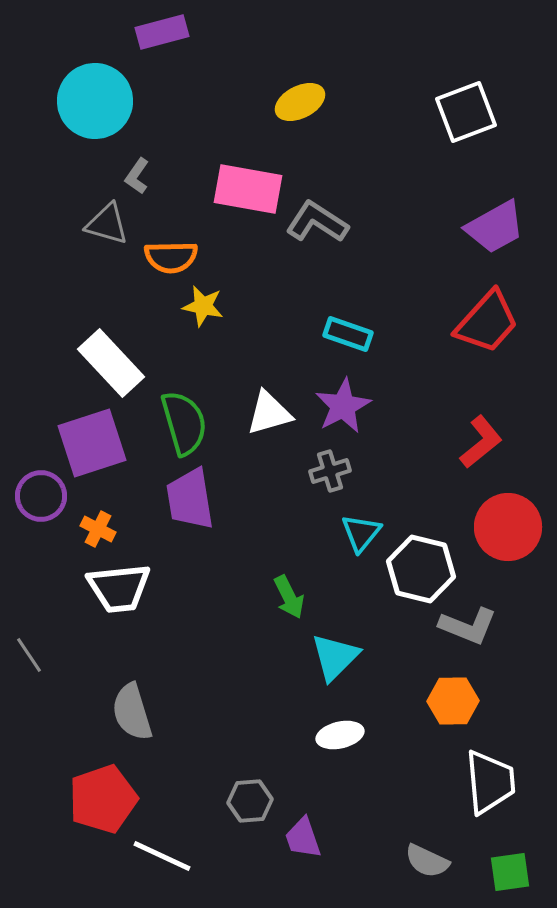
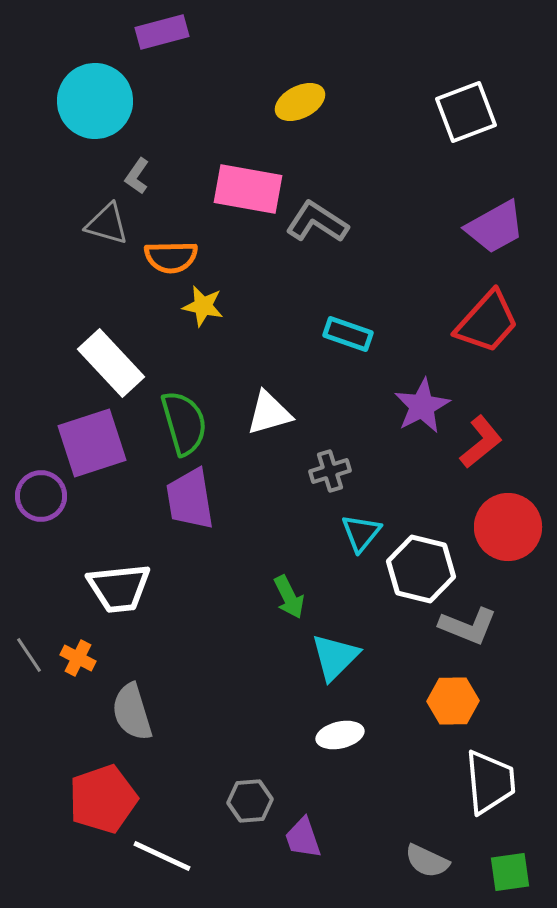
purple star at (343, 406): moved 79 px right
orange cross at (98, 529): moved 20 px left, 129 px down
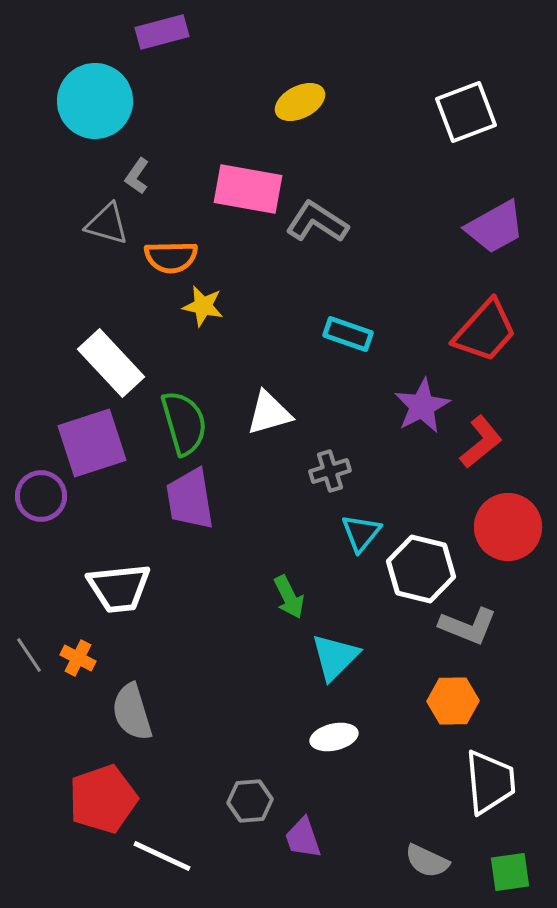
red trapezoid at (487, 322): moved 2 px left, 9 px down
white ellipse at (340, 735): moved 6 px left, 2 px down
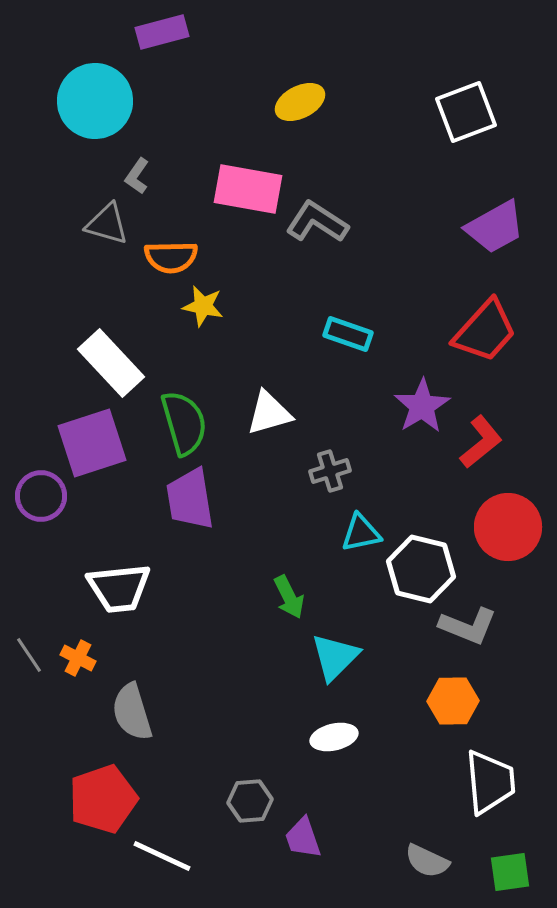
purple star at (422, 406): rotated 4 degrees counterclockwise
cyan triangle at (361, 533): rotated 39 degrees clockwise
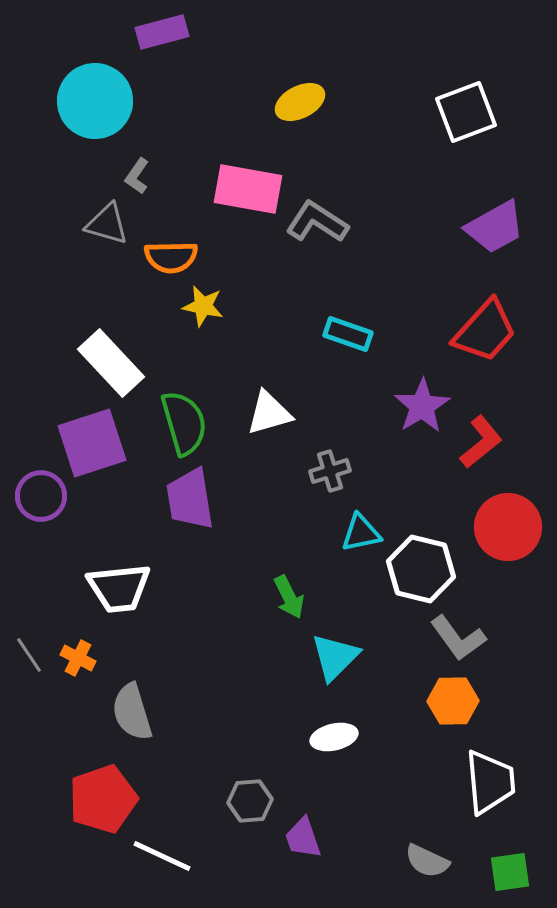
gray L-shape at (468, 626): moved 10 px left, 12 px down; rotated 32 degrees clockwise
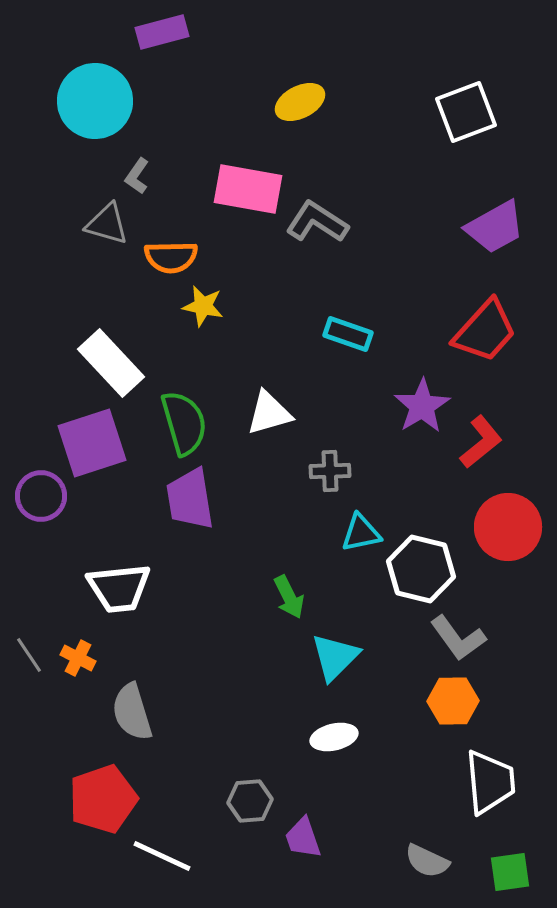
gray cross at (330, 471): rotated 15 degrees clockwise
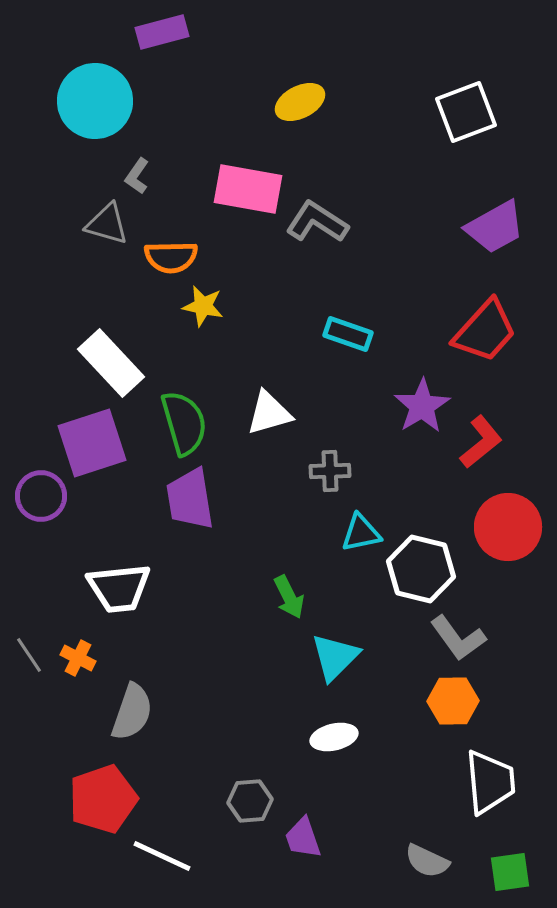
gray semicircle at (132, 712): rotated 144 degrees counterclockwise
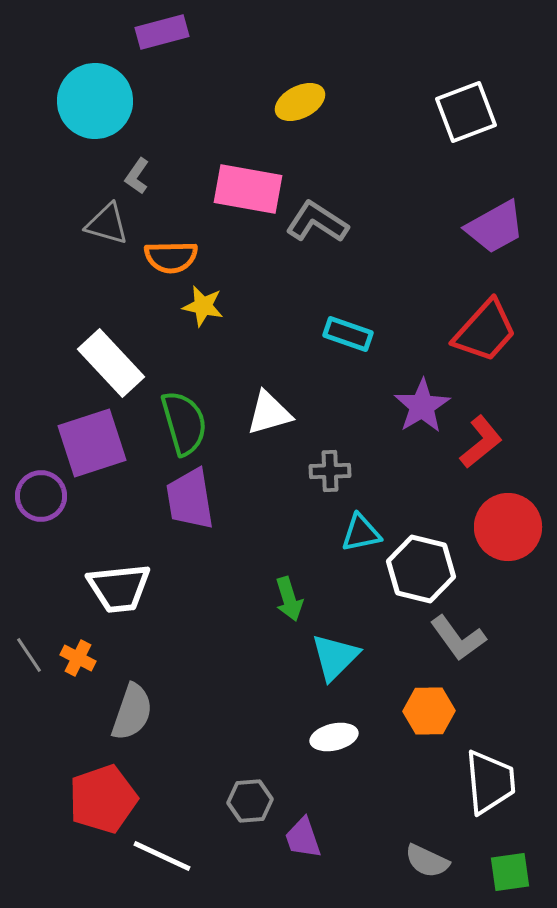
green arrow at (289, 597): moved 2 px down; rotated 9 degrees clockwise
orange hexagon at (453, 701): moved 24 px left, 10 px down
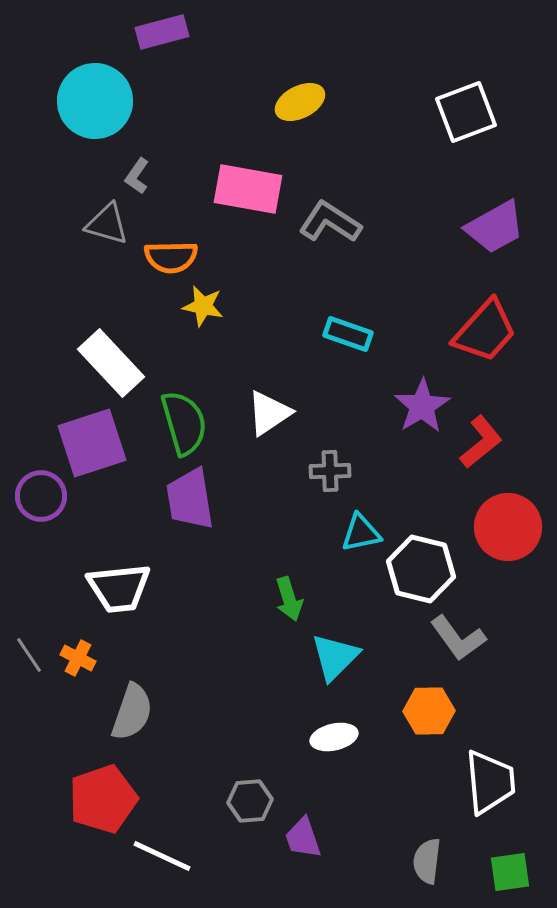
gray L-shape at (317, 222): moved 13 px right
white triangle at (269, 413): rotated 18 degrees counterclockwise
gray semicircle at (427, 861): rotated 72 degrees clockwise
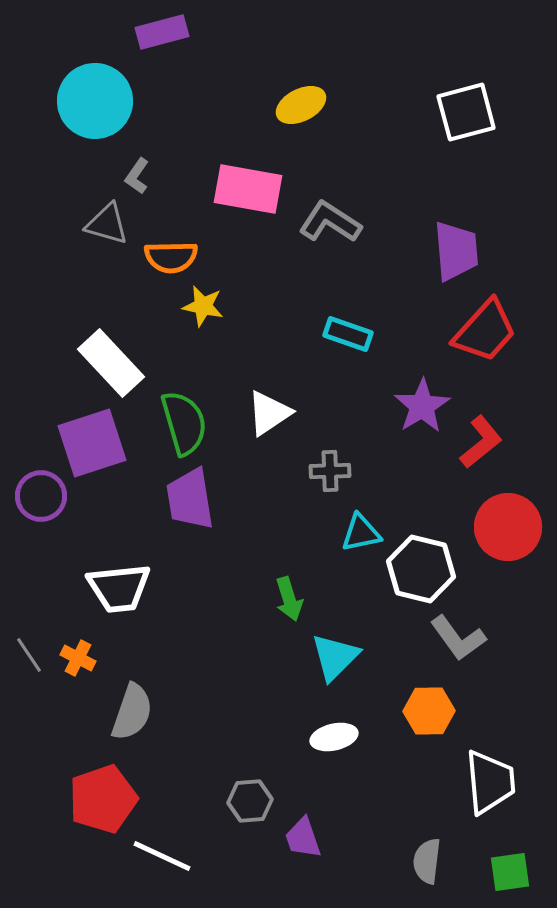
yellow ellipse at (300, 102): moved 1 px right, 3 px down
white square at (466, 112): rotated 6 degrees clockwise
purple trapezoid at (495, 227): moved 39 px left, 24 px down; rotated 66 degrees counterclockwise
